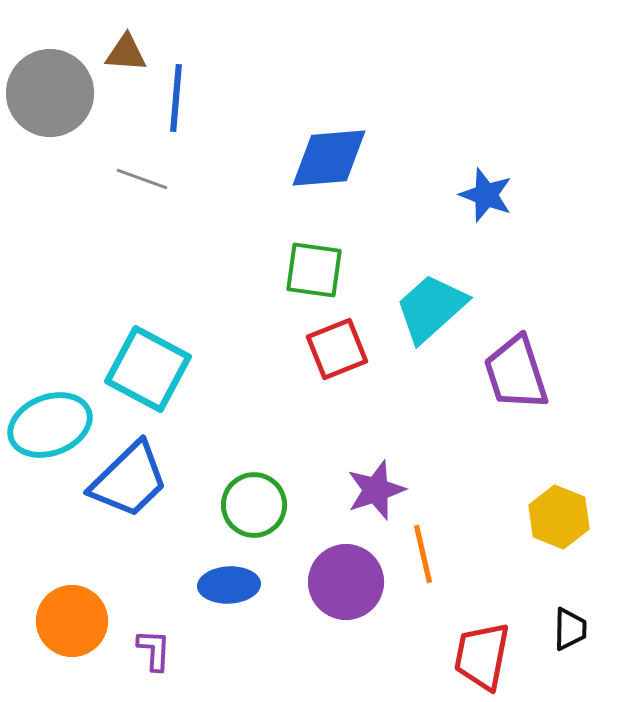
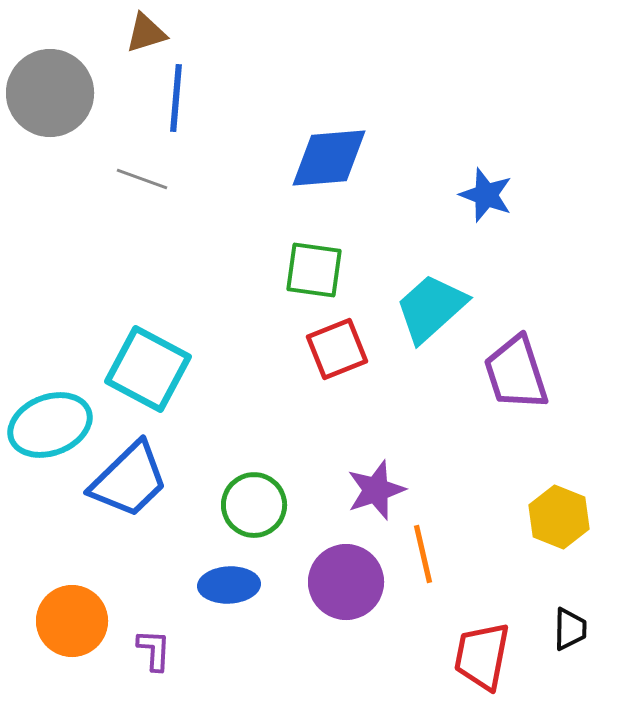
brown triangle: moved 20 px right, 20 px up; rotated 21 degrees counterclockwise
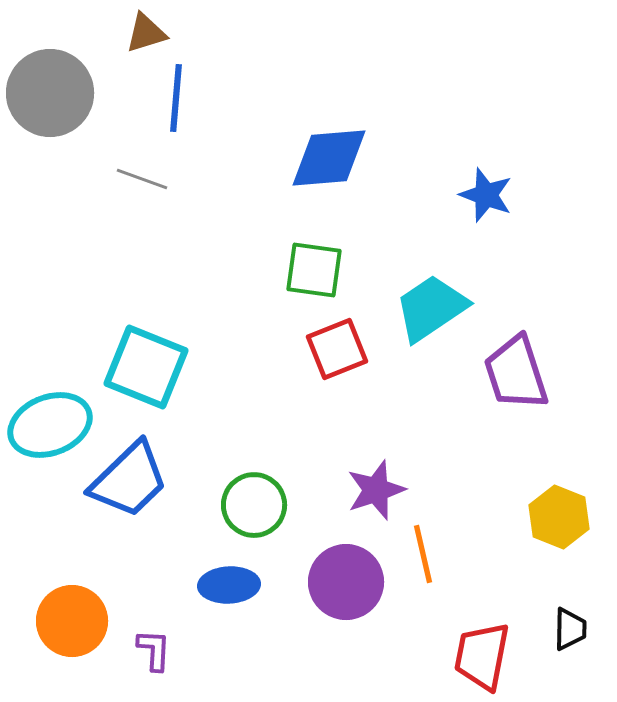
cyan trapezoid: rotated 8 degrees clockwise
cyan square: moved 2 px left, 2 px up; rotated 6 degrees counterclockwise
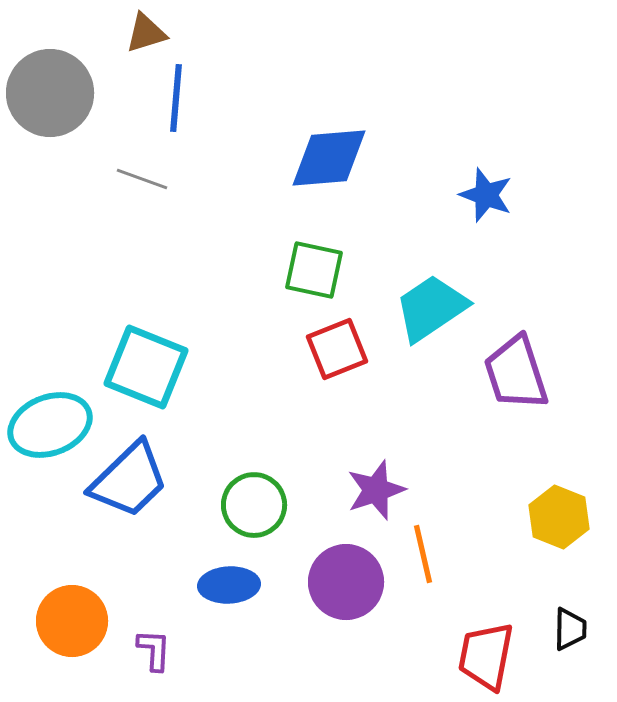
green square: rotated 4 degrees clockwise
red trapezoid: moved 4 px right
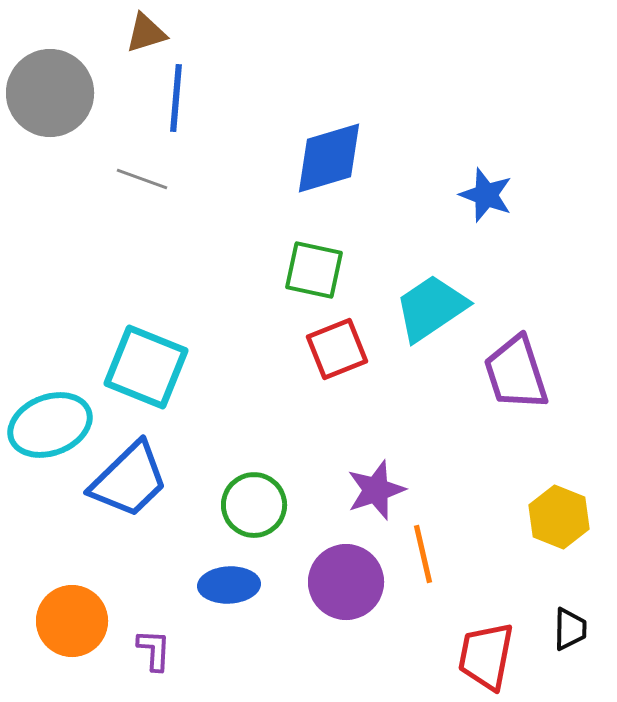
blue diamond: rotated 12 degrees counterclockwise
